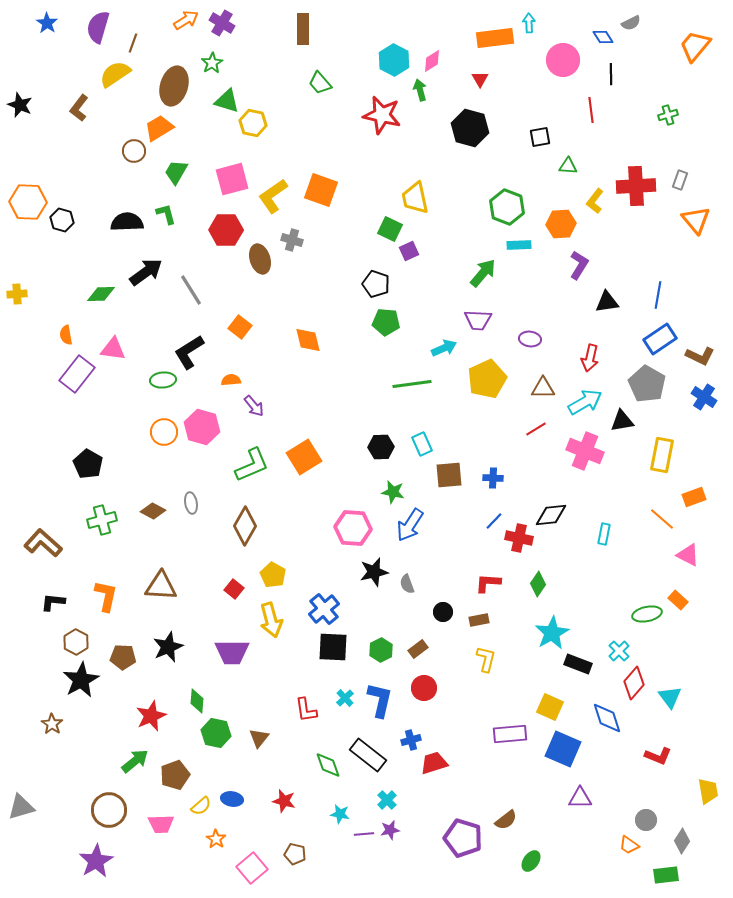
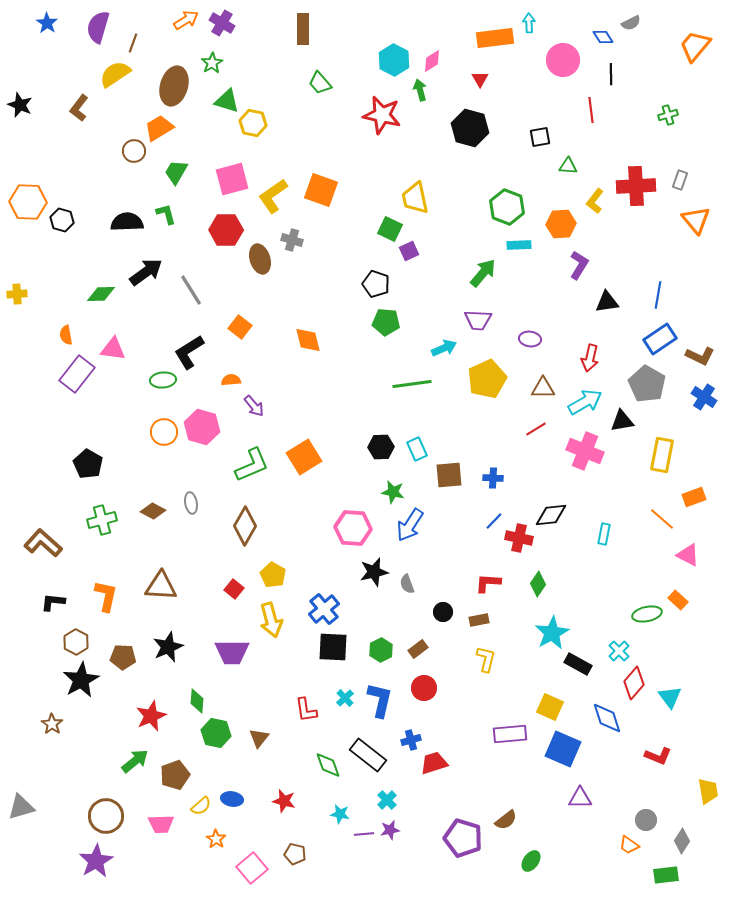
cyan rectangle at (422, 444): moved 5 px left, 5 px down
black rectangle at (578, 664): rotated 8 degrees clockwise
brown circle at (109, 810): moved 3 px left, 6 px down
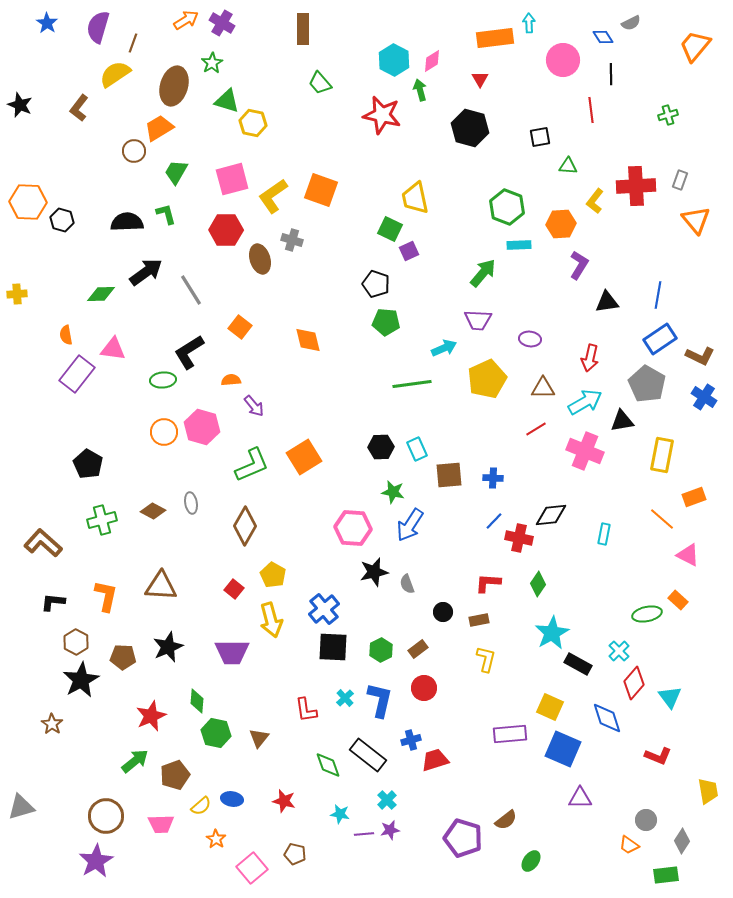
red trapezoid at (434, 763): moved 1 px right, 3 px up
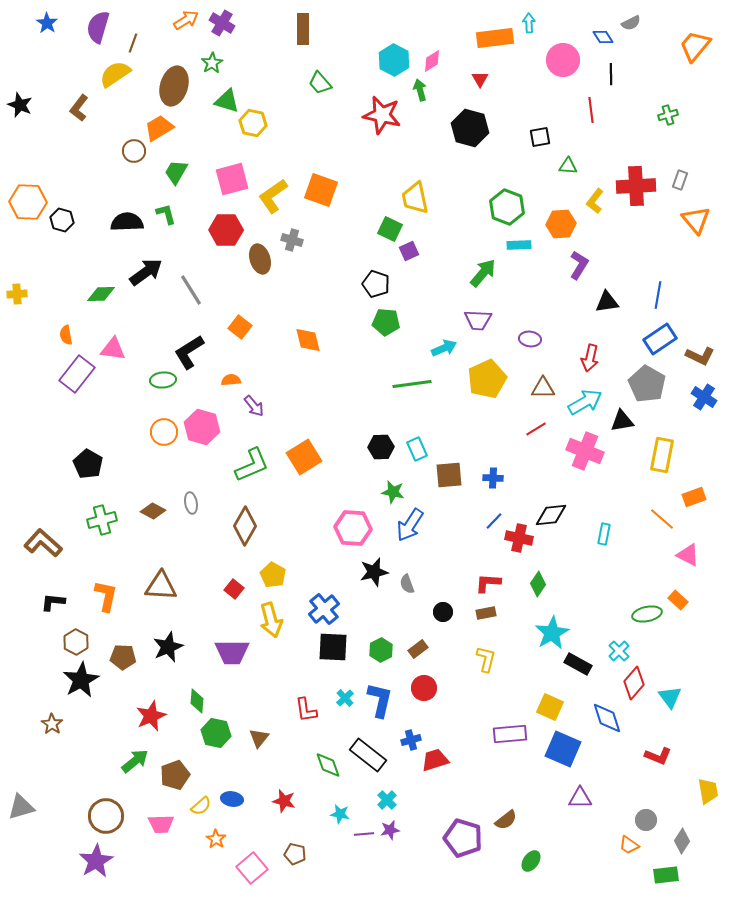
brown rectangle at (479, 620): moved 7 px right, 7 px up
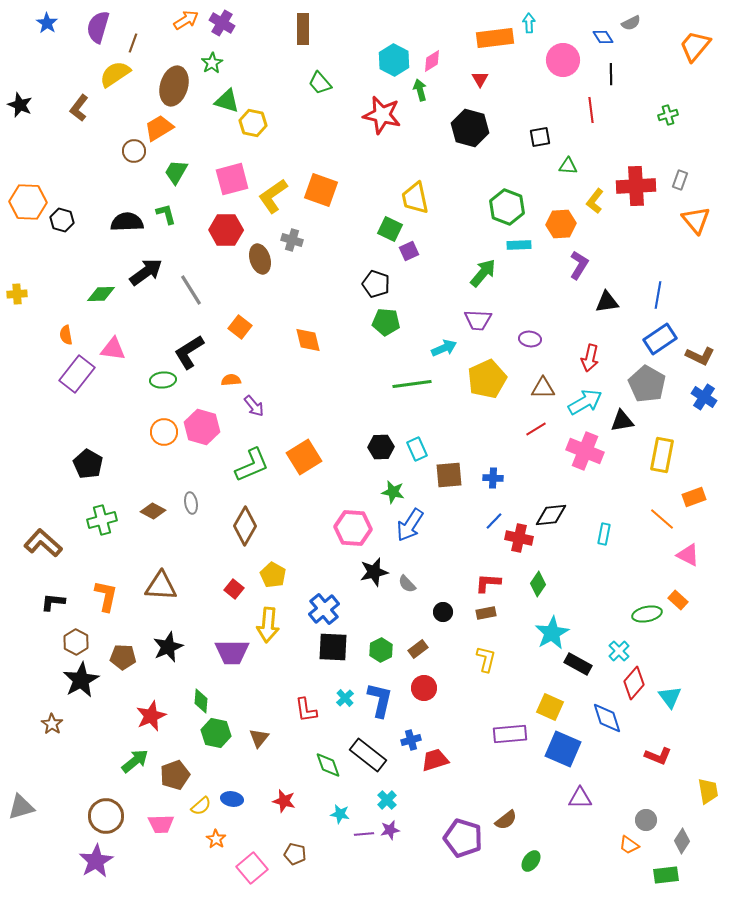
gray semicircle at (407, 584): rotated 24 degrees counterclockwise
yellow arrow at (271, 620): moved 3 px left, 5 px down; rotated 20 degrees clockwise
green diamond at (197, 701): moved 4 px right
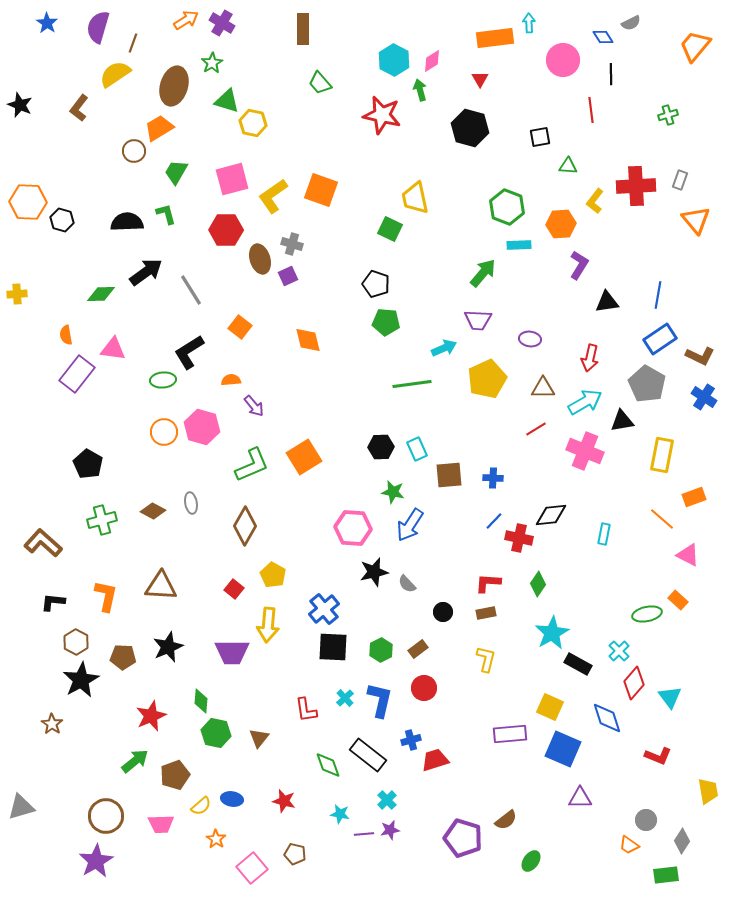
gray cross at (292, 240): moved 4 px down
purple square at (409, 251): moved 121 px left, 25 px down
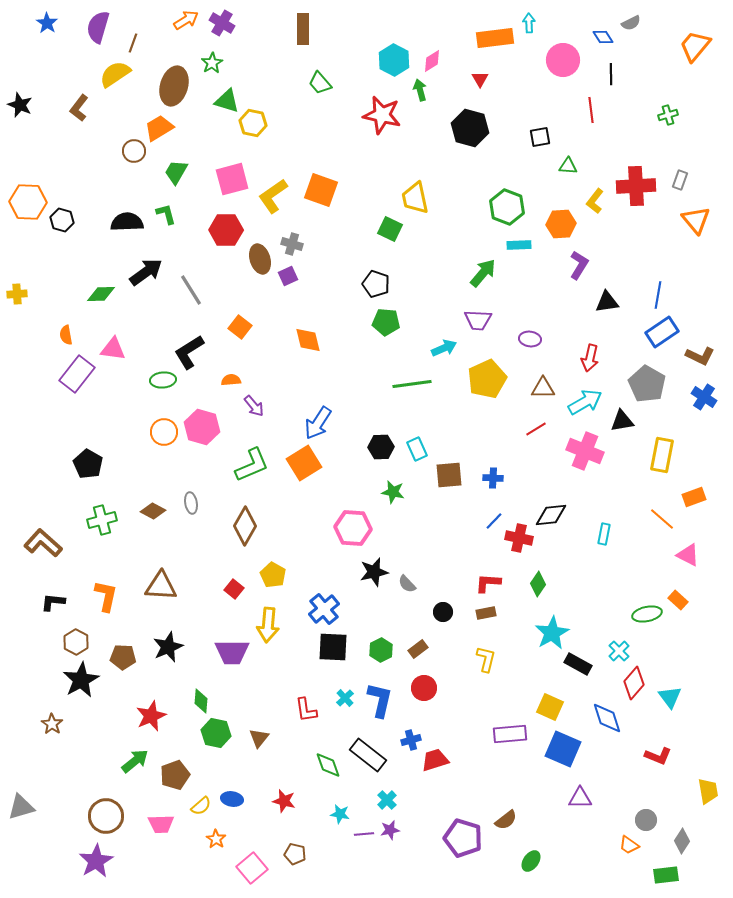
blue rectangle at (660, 339): moved 2 px right, 7 px up
orange square at (304, 457): moved 6 px down
blue arrow at (410, 525): moved 92 px left, 102 px up
